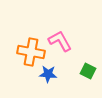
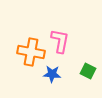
pink L-shape: rotated 40 degrees clockwise
blue star: moved 4 px right
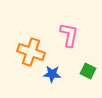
pink L-shape: moved 9 px right, 6 px up
orange cross: rotated 8 degrees clockwise
